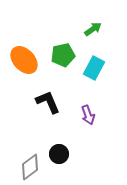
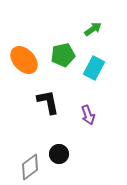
black L-shape: rotated 12 degrees clockwise
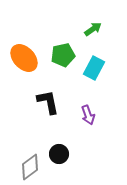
orange ellipse: moved 2 px up
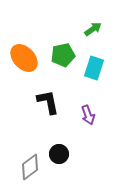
cyan rectangle: rotated 10 degrees counterclockwise
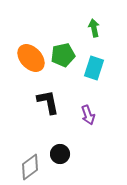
green arrow: moved 1 px right, 1 px up; rotated 66 degrees counterclockwise
orange ellipse: moved 7 px right
black circle: moved 1 px right
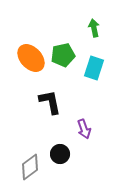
black L-shape: moved 2 px right
purple arrow: moved 4 px left, 14 px down
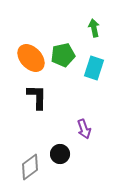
black L-shape: moved 13 px left, 5 px up; rotated 12 degrees clockwise
